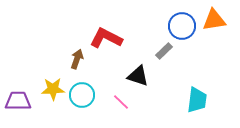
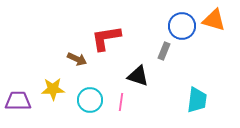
orange triangle: rotated 25 degrees clockwise
red L-shape: rotated 36 degrees counterclockwise
gray rectangle: rotated 24 degrees counterclockwise
brown arrow: rotated 96 degrees clockwise
cyan circle: moved 8 px right, 5 px down
pink line: rotated 54 degrees clockwise
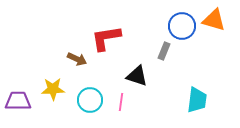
black triangle: moved 1 px left
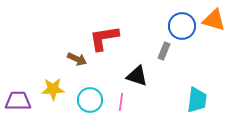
red L-shape: moved 2 px left
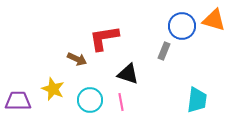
black triangle: moved 9 px left, 2 px up
yellow star: rotated 25 degrees clockwise
pink line: rotated 18 degrees counterclockwise
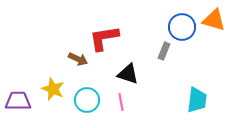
blue circle: moved 1 px down
brown arrow: moved 1 px right
cyan circle: moved 3 px left
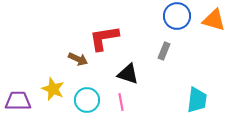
blue circle: moved 5 px left, 11 px up
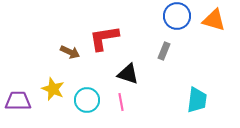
brown arrow: moved 8 px left, 7 px up
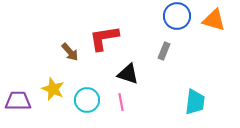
brown arrow: rotated 24 degrees clockwise
cyan trapezoid: moved 2 px left, 2 px down
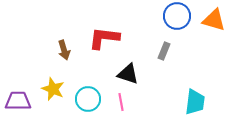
red L-shape: rotated 16 degrees clockwise
brown arrow: moved 6 px left, 2 px up; rotated 24 degrees clockwise
cyan circle: moved 1 px right, 1 px up
